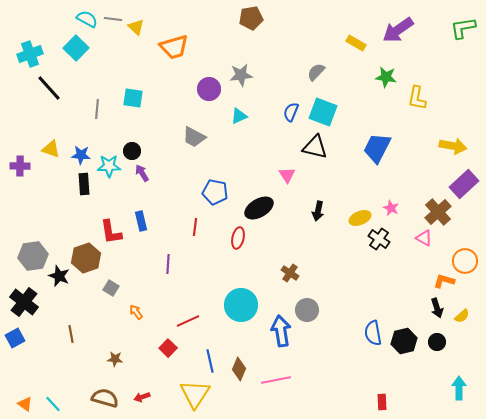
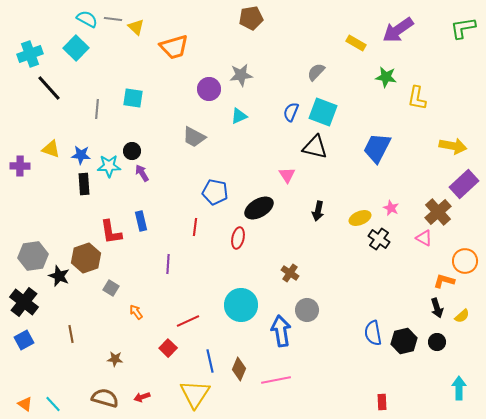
blue square at (15, 338): moved 9 px right, 2 px down
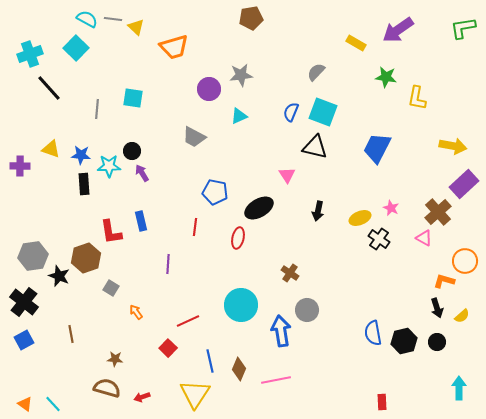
brown semicircle at (105, 398): moved 2 px right, 10 px up
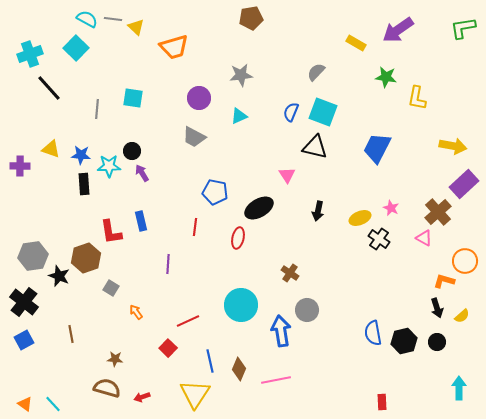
purple circle at (209, 89): moved 10 px left, 9 px down
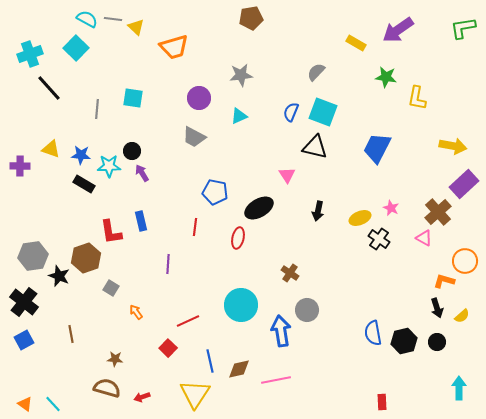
black rectangle at (84, 184): rotated 55 degrees counterclockwise
brown diamond at (239, 369): rotated 55 degrees clockwise
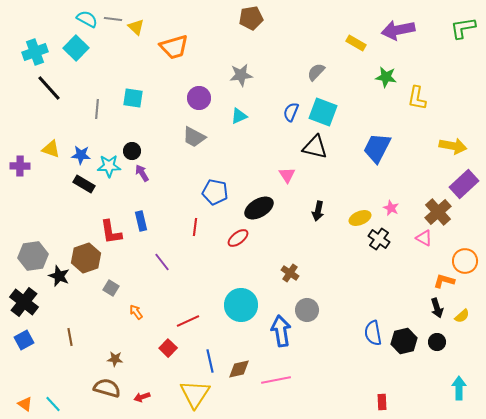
purple arrow at (398, 30): rotated 24 degrees clockwise
cyan cross at (30, 54): moved 5 px right, 2 px up
red ellipse at (238, 238): rotated 40 degrees clockwise
purple line at (168, 264): moved 6 px left, 2 px up; rotated 42 degrees counterclockwise
brown line at (71, 334): moved 1 px left, 3 px down
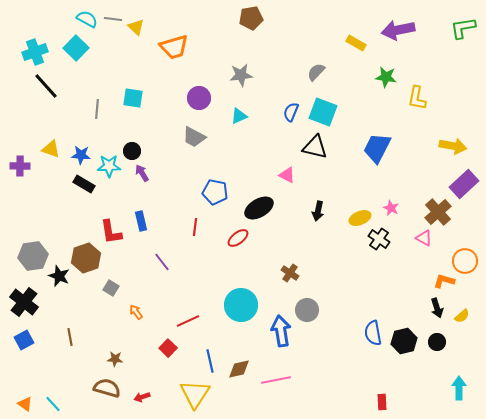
black line at (49, 88): moved 3 px left, 2 px up
pink triangle at (287, 175): rotated 30 degrees counterclockwise
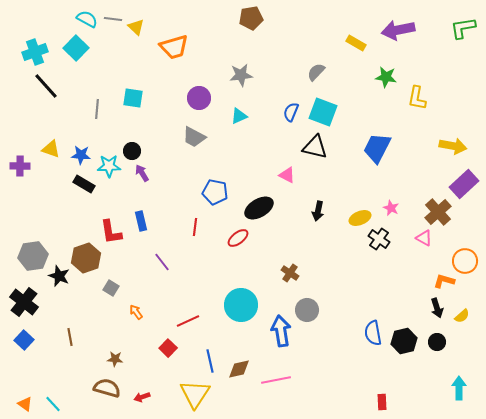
blue square at (24, 340): rotated 18 degrees counterclockwise
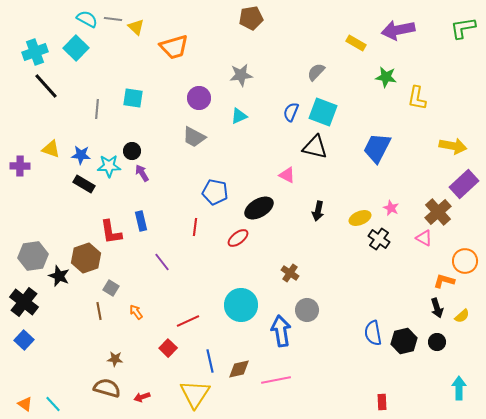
brown line at (70, 337): moved 29 px right, 26 px up
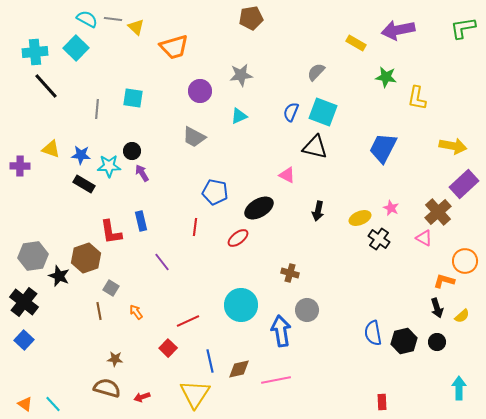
cyan cross at (35, 52): rotated 15 degrees clockwise
purple circle at (199, 98): moved 1 px right, 7 px up
blue trapezoid at (377, 148): moved 6 px right
brown cross at (290, 273): rotated 18 degrees counterclockwise
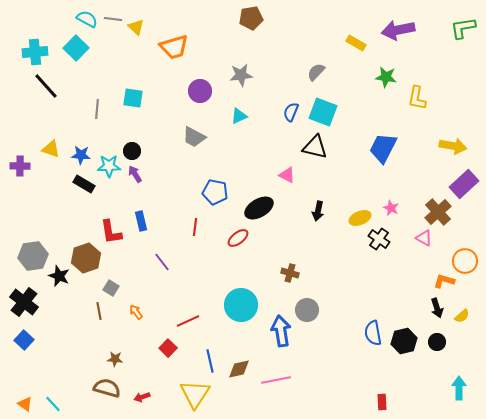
purple arrow at (142, 173): moved 7 px left, 1 px down
